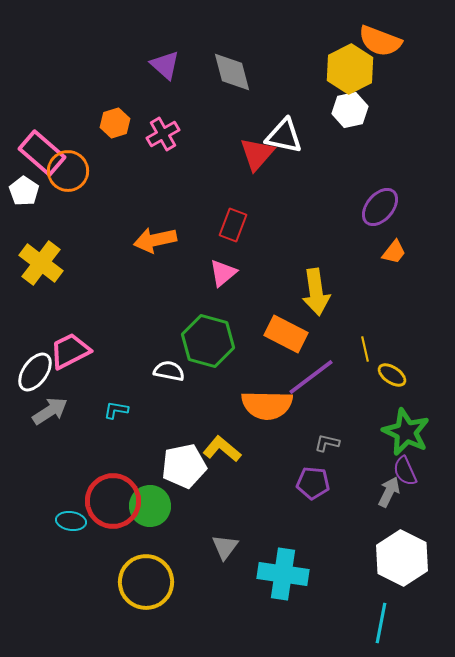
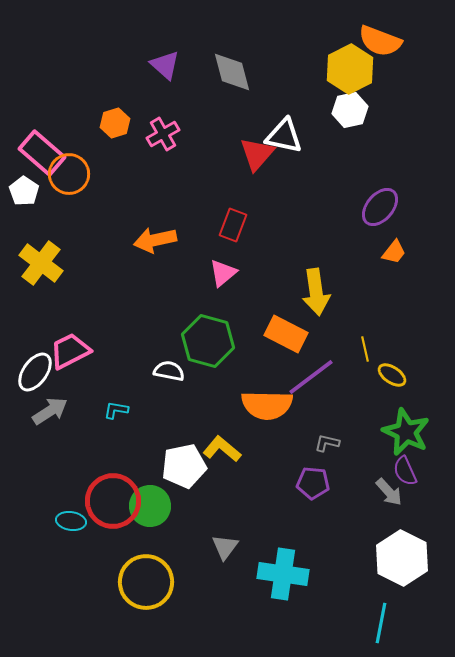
orange circle at (68, 171): moved 1 px right, 3 px down
gray arrow at (389, 492): rotated 112 degrees clockwise
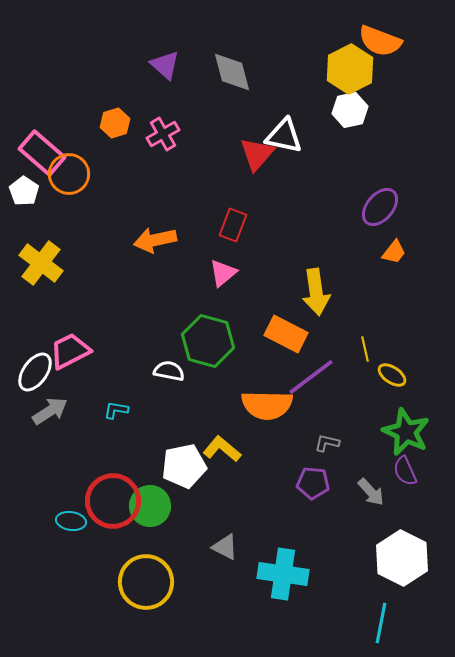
gray arrow at (389, 492): moved 18 px left
gray triangle at (225, 547): rotated 40 degrees counterclockwise
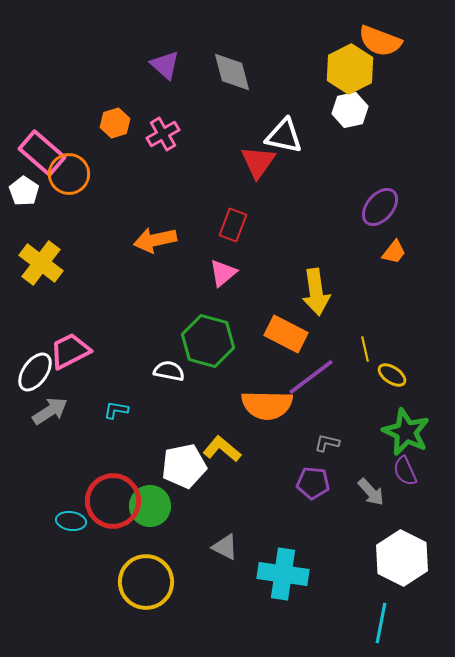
red triangle at (257, 154): moved 1 px right, 8 px down; rotated 6 degrees counterclockwise
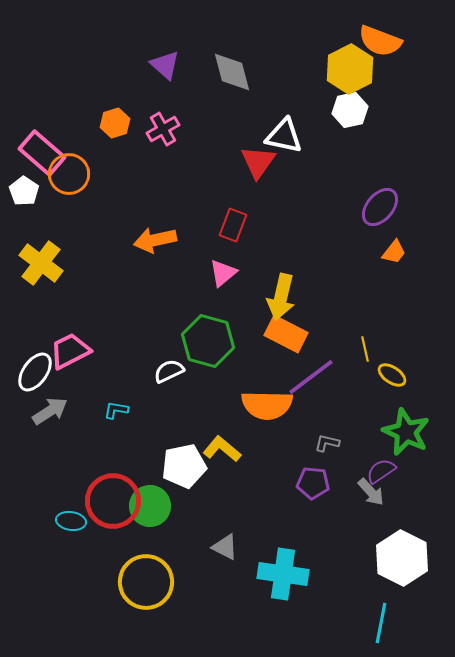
pink cross at (163, 134): moved 5 px up
yellow arrow at (316, 292): moved 35 px left, 5 px down; rotated 21 degrees clockwise
white semicircle at (169, 371): rotated 36 degrees counterclockwise
purple semicircle at (405, 471): moved 24 px left; rotated 80 degrees clockwise
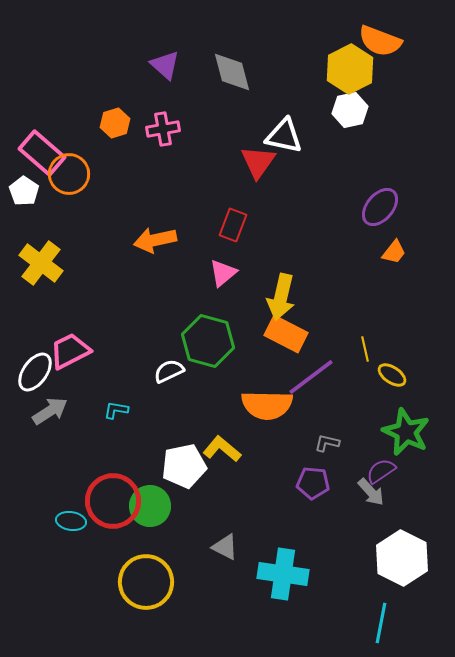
pink cross at (163, 129): rotated 20 degrees clockwise
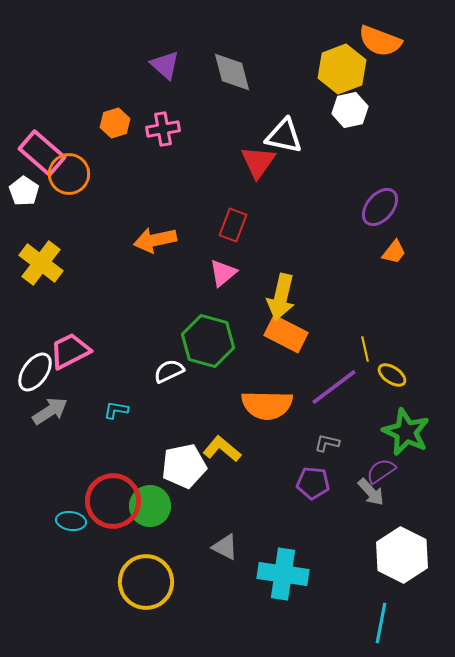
yellow hexagon at (350, 69): moved 8 px left; rotated 6 degrees clockwise
purple line at (311, 377): moved 23 px right, 10 px down
white hexagon at (402, 558): moved 3 px up
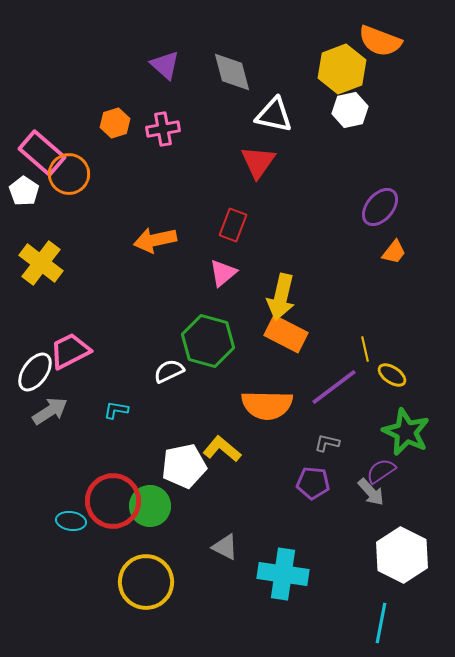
white triangle at (284, 136): moved 10 px left, 21 px up
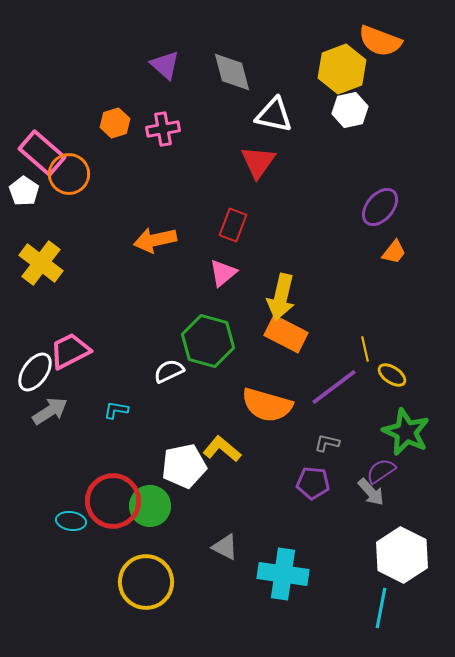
orange semicircle at (267, 405): rotated 15 degrees clockwise
cyan line at (381, 623): moved 15 px up
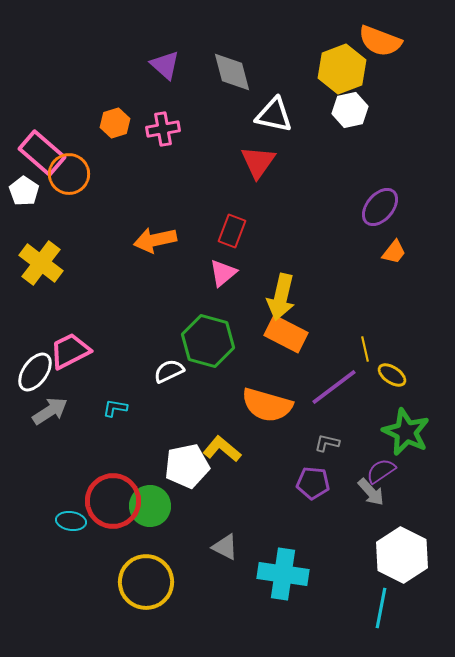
red rectangle at (233, 225): moved 1 px left, 6 px down
cyan L-shape at (116, 410): moved 1 px left, 2 px up
white pentagon at (184, 466): moved 3 px right
